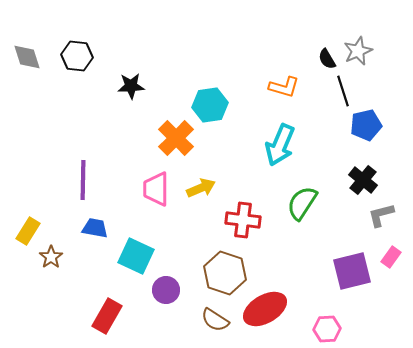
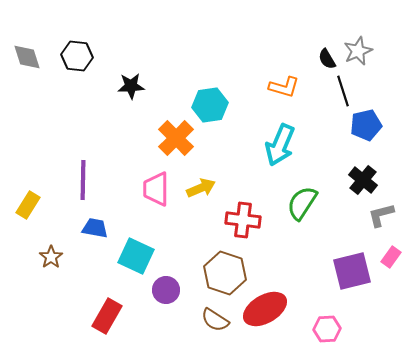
yellow rectangle: moved 26 px up
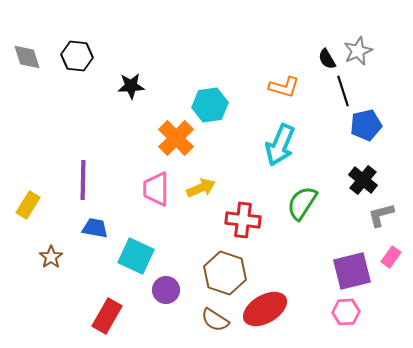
pink hexagon: moved 19 px right, 17 px up
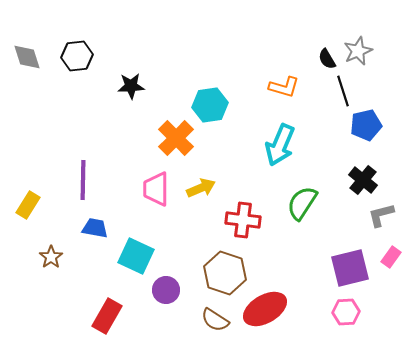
black hexagon: rotated 12 degrees counterclockwise
purple square: moved 2 px left, 3 px up
